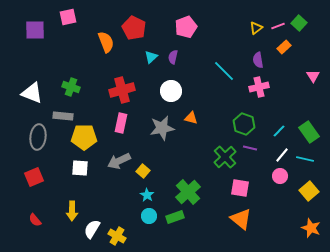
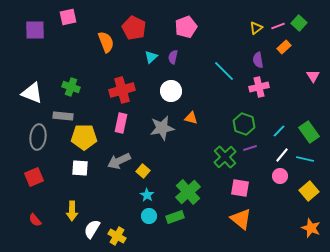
purple line at (250, 148): rotated 32 degrees counterclockwise
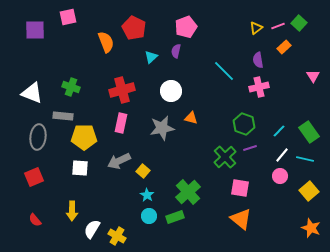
purple semicircle at (173, 57): moved 3 px right, 6 px up
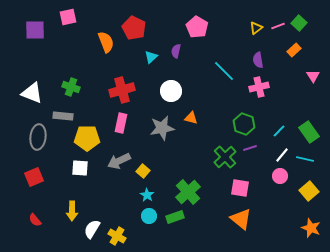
pink pentagon at (186, 27): moved 11 px right; rotated 20 degrees counterclockwise
orange rectangle at (284, 47): moved 10 px right, 3 px down
yellow pentagon at (84, 137): moved 3 px right, 1 px down
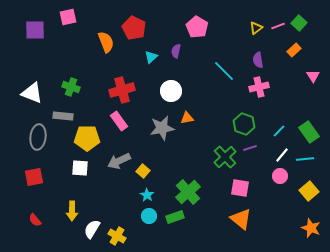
orange triangle at (191, 118): moved 4 px left; rotated 24 degrees counterclockwise
pink rectangle at (121, 123): moved 2 px left, 2 px up; rotated 48 degrees counterclockwise
cyan line at (305, 159): rotated 18 degrees counterclockwise
red square at (34, 177): rotated 12 degrees clockwise
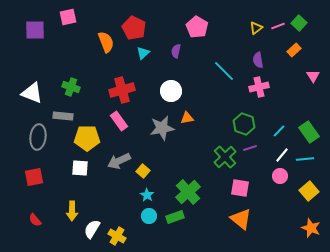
cyan triangle at (151, 57): moved 8 px left, 4 px up
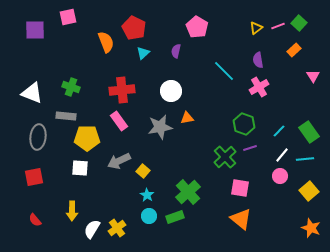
pink cross at (259, 87): rotated 18 degrees counterclockwise
red cross at (122, 90): rotated 10 degrees clockwise
gray rectangle at (63, 116): moved 3 px right
gray star at (162, 128): moved 2 px left, 1 px up
yellow cross at (117, 236): moved 8 px up; rotated 24 degrees clockwise
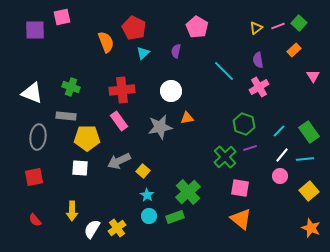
pink square at (68, 17): moved 6 px left
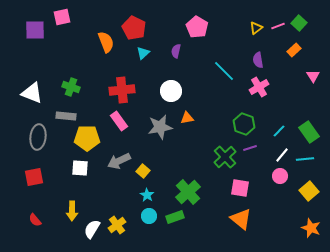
yellow cross at (117, 228): moved 3 px up
